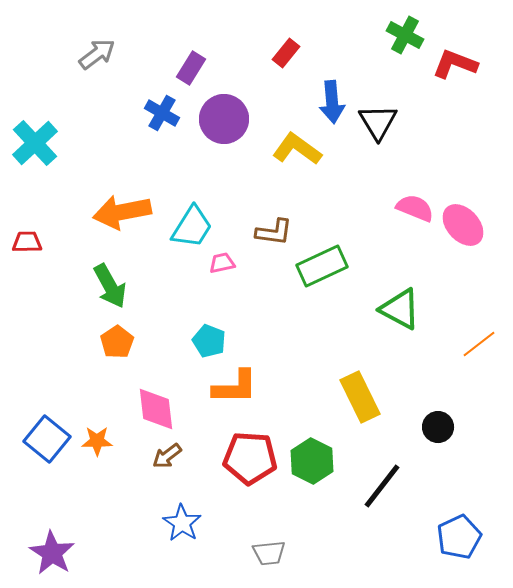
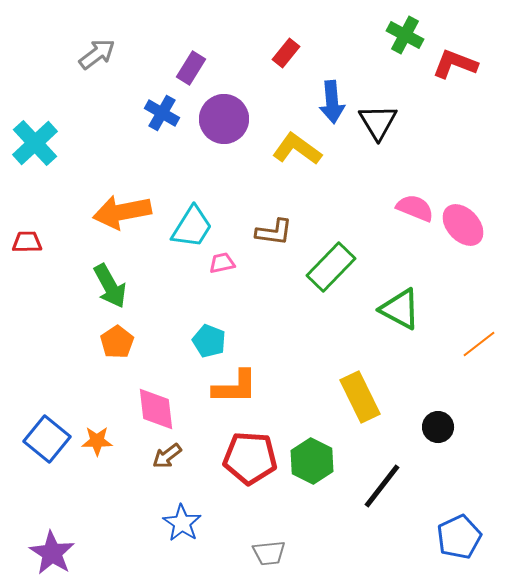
green rectangle: moved 9 px right, 1 px down; rotated 21 degrees counterclockwise
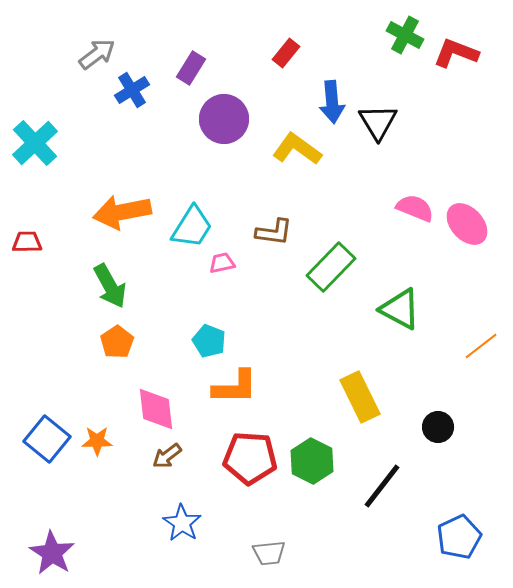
red L-shape: moved 1 px right, 11 px up
blue cross: moved 30 px left, 23 px up; rotated 28 degrees clockwise
pink ellipse: moved 4 px right, 1 px up
orange line: moved 2 px right, 2 px down
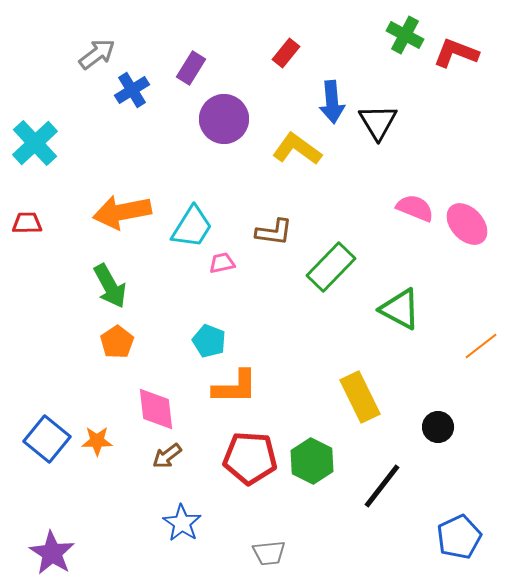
red trapezoid: moved 19 px up
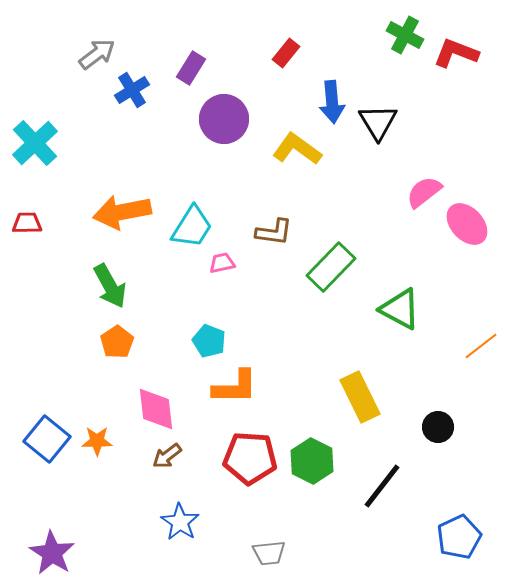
pink semicircle: moved 9 px right, 16 px up; rotated 60 degrees counterclockwise
blue star: moved 2 px left, 1 px up
